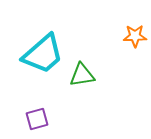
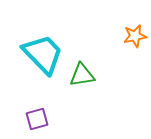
orange star: rotated 10 degrees counterclockwise
cyan trapezoid: rotated 93 degrees counterclockwise
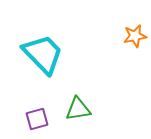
green triangle: moved 4 px left, 34 px down
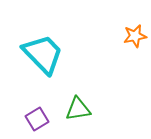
purple square: rotated 15 degrees counterclockwise
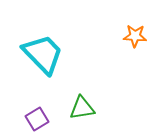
orange star: rotated 15 degrees clockwise
green triangle: moved 4 px right, 1 px up
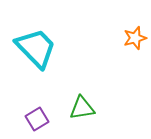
orange star: moved 2 px down; rotated 20 degrees counterclockwise
cyan trapezoid: moved 7 px left, 6 px up
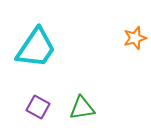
cyan trapezoid: rotated 78 degrees clockwise
purple square: moved 1 px right, 12 px up; rotated 30 degrees counterclockwise
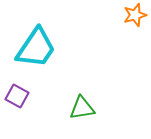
orange star: moved 23 px up
purple square: moved 21 px left, 11 px up
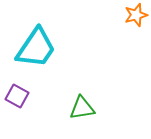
orange star: moved 1 px right
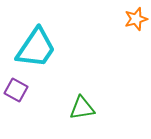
orange star: moved 4 px down
purple square: moved 1 px left, 6 px up
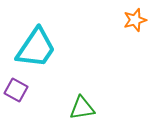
orange star: moved 1 px left, 1 px down
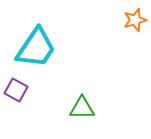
green triangle: rotated 8 degrees clockwise
